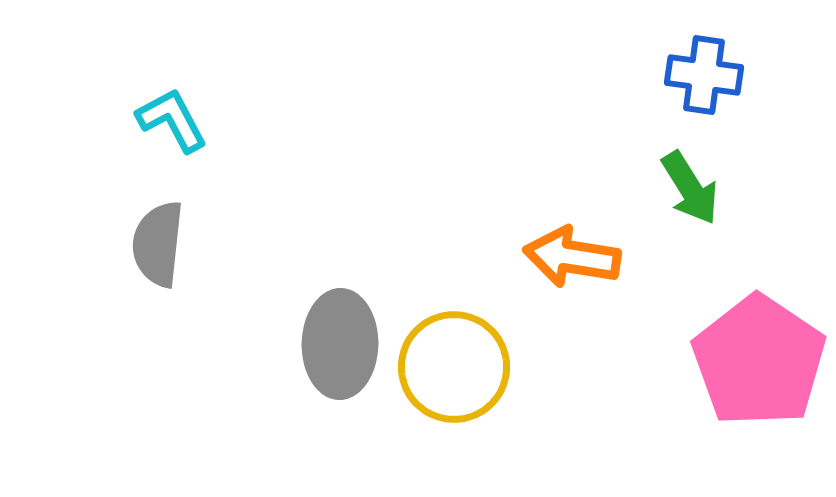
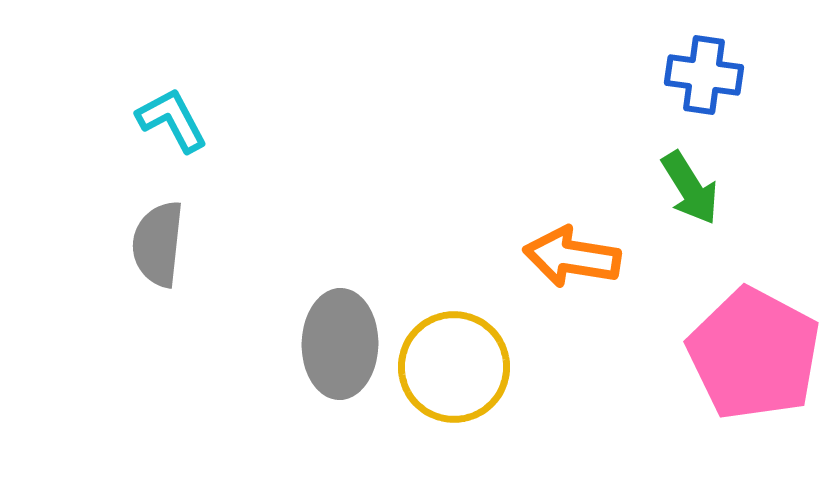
pink pentagon: moved 5 px left, 7 px up; rotated 6 degrees counterclockwise
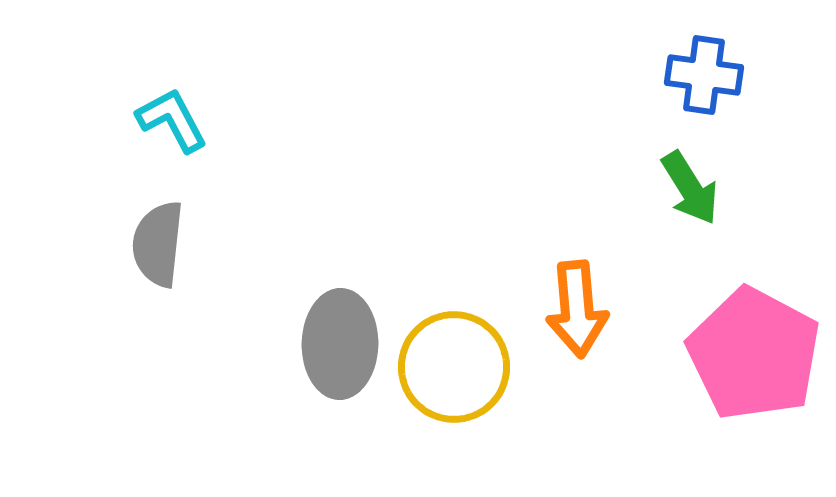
orange arrow: moved 5 px right, 52 px down; rotated 104 degrees counterclockwise
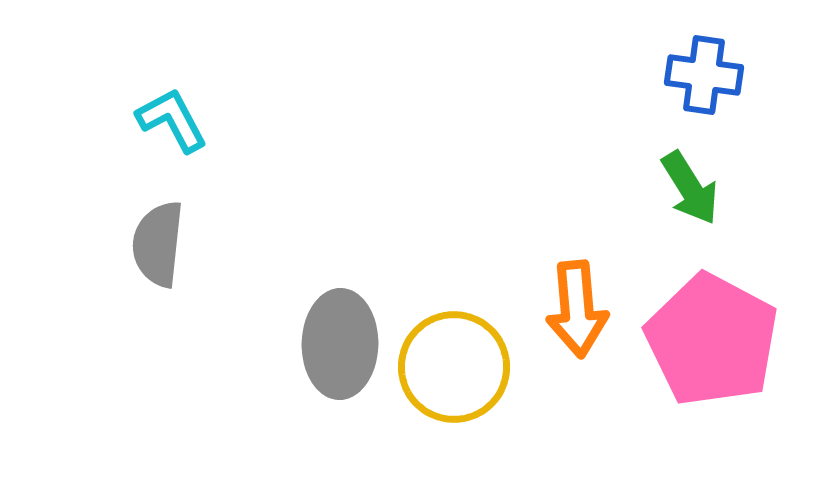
pink pentagon: moved 42 px left, 14 px up
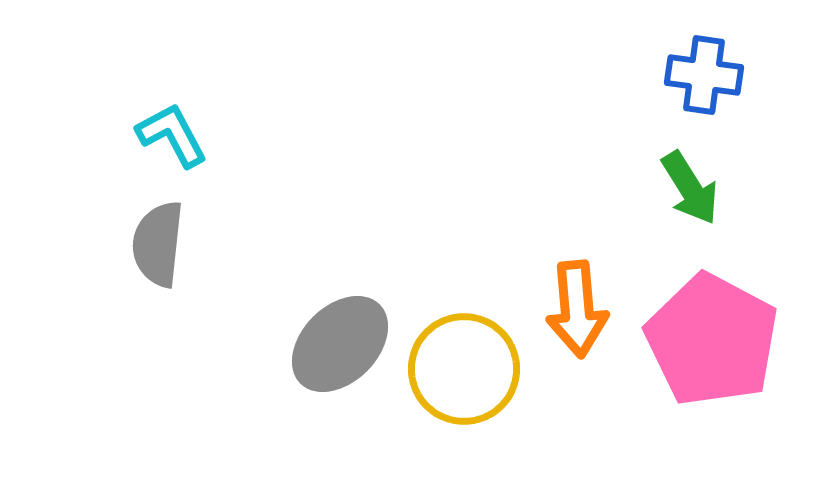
cyan L-shape: moved 15 px down
gray ellipse: rotated 44 degrees clockwise
yellow circle: moved 10 px right, 2 px down
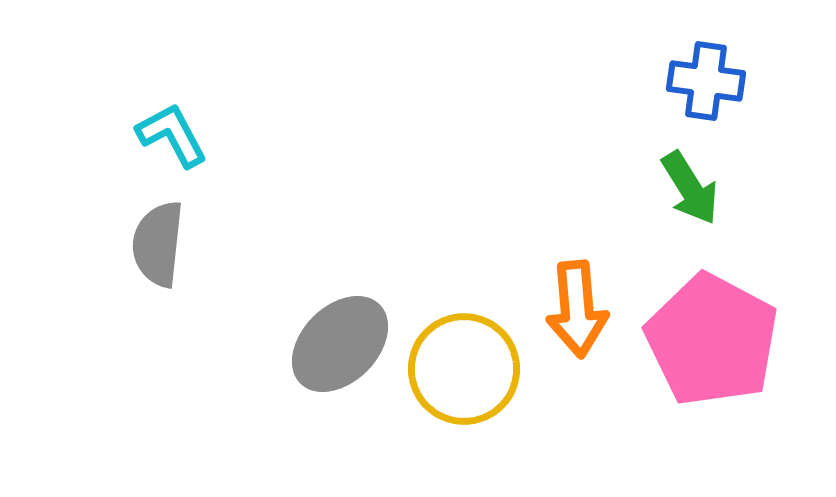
blue cross: moved 2 px right, 6 px down
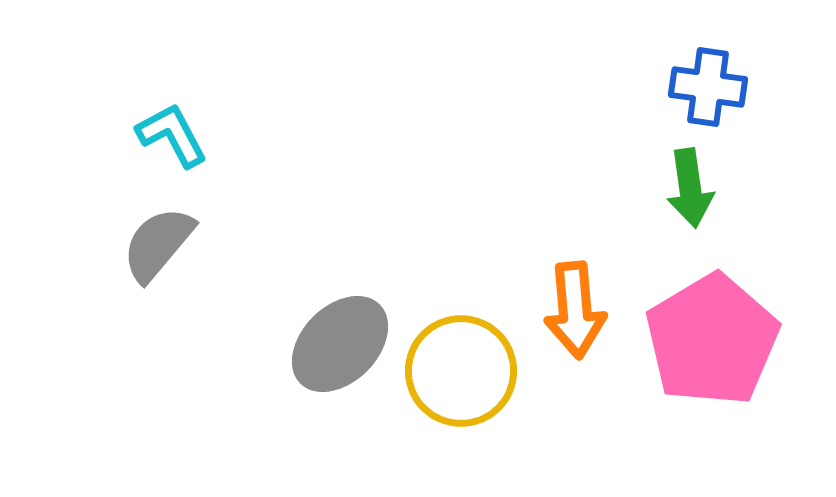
blue cross: moved 2 px right, 6 px down
green arrow: rotated 24 degrees clockwise
gray semicircle: rotated 34 degrees clockwise
orange arrow: moved 2 px left, 1 px down
pink pentagon: rotated 13 degrees clockwise
yellow circle: moved 3 px left, 2 px down
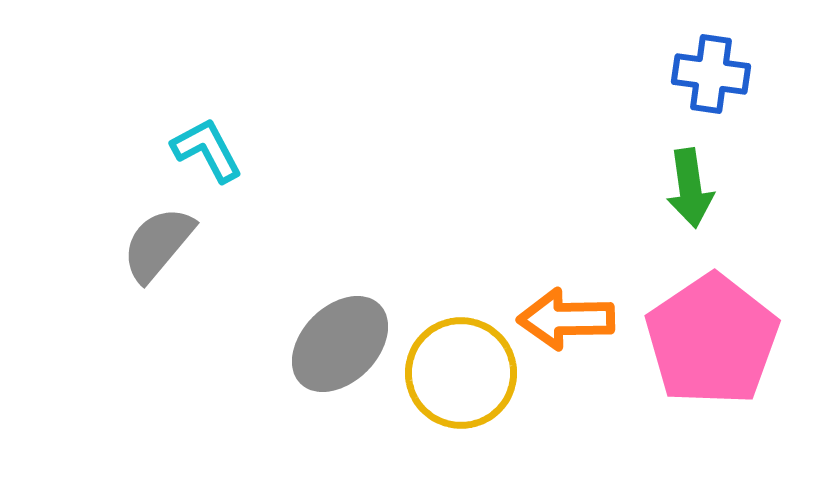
blue cross: moved 3 px right, 13 px up
cyan L-shape: moved 35 px right, 15 px down
orange arrow: moved 9 px left, 9 px down; rotated 94 degrees clockwise
pink pentagon: rotated 3 degrees counterclockwise
yellow circle: moved 2 px down
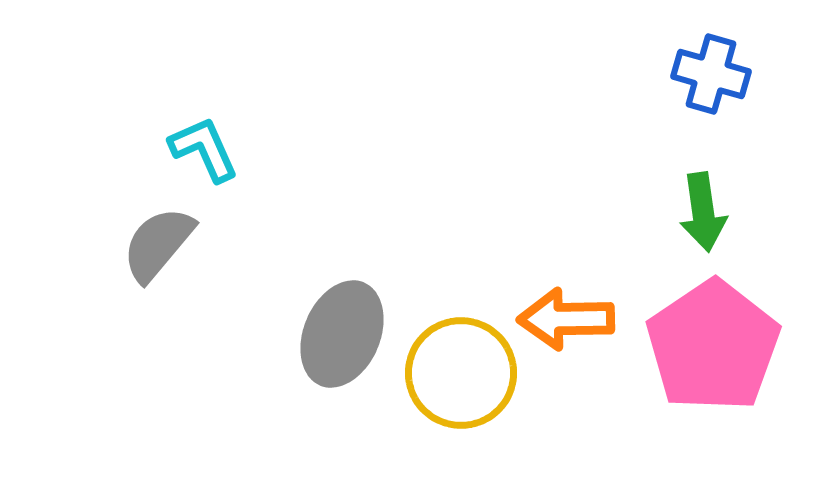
blue cross: rotated 8 degrees clockwise
cyan L-shape: moved 3 px left, 1 px up; rotated 4 degrees clockwise
green arrow: moved 13 px right, 24 px down
pink pentagon: moved 1 px right, 6 px down
gray ellipse: moved 2 px right, 10 px up; rotated 22 degrees counterclockwise
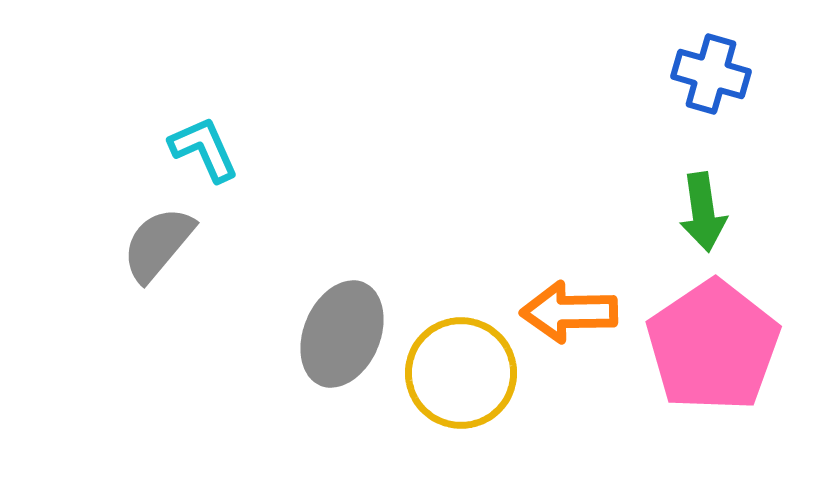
orange arrow: moved 3 px right, 7 px up
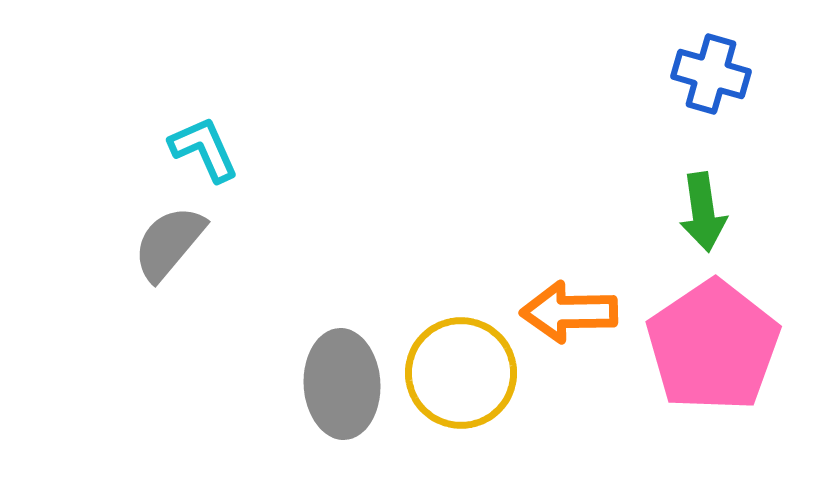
gray semicircle: moved 11 px right, 1 px up
gray ellipse: moved 50 px down; rotated 26 degrees counterclockwise
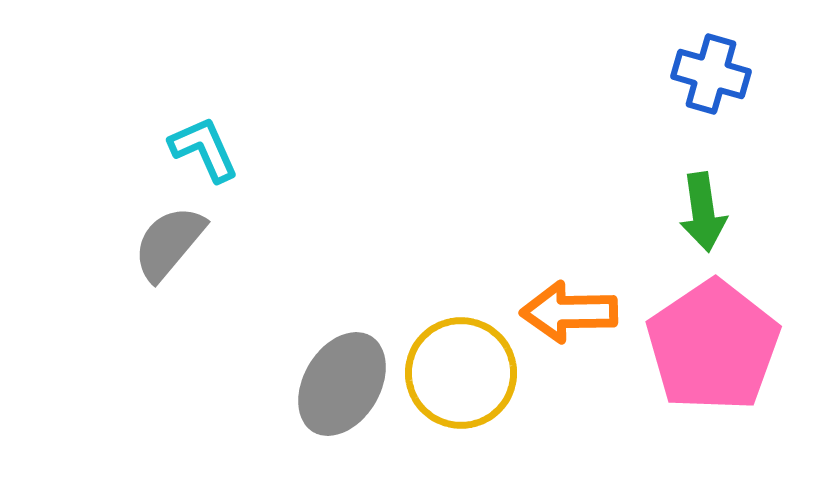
gray ellipse: rotated 34 degrees clockwise
